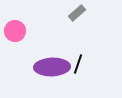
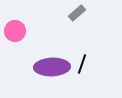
black line: moved 4 px right
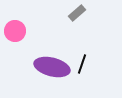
purple ellipse: rotated 16 degrees clockwise
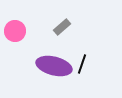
gray rectangle: moved 15 px left, 14 px down
purple ellipse: moved 2 px right, 1 px up
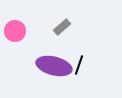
black line: moved 3 px left, 1 px down
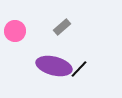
black line: moved 4 px down; rotated 24 degrees clockwise
